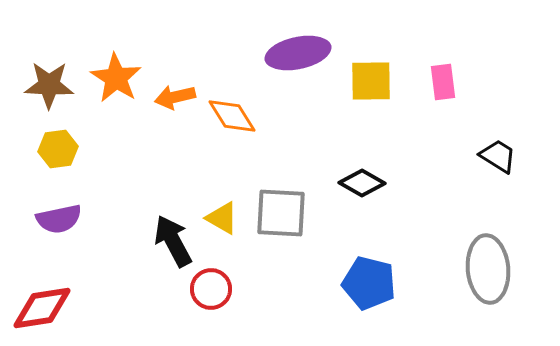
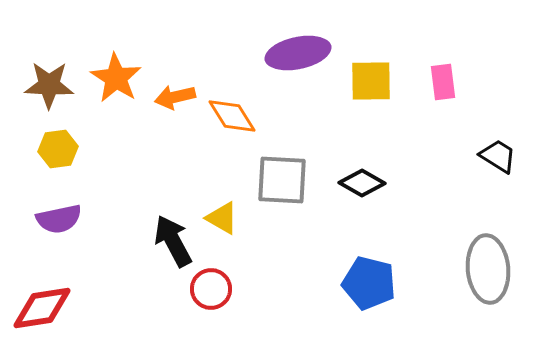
gray square: moved 1 px right, 33 px up
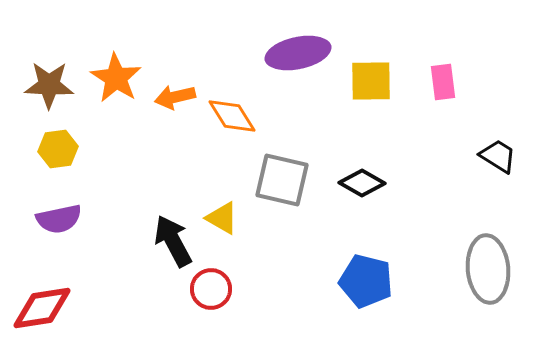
gray square: rotated 10 degrees clockwise
blue pentagon: moved 3 px left, 2 px up
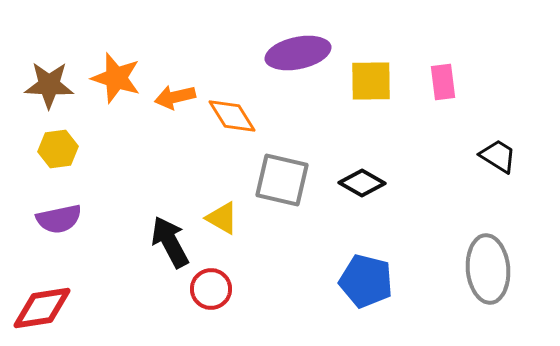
orange star: rotated 15 degrees counterclockwise
black arrow: moved 3 px left, 1 px down
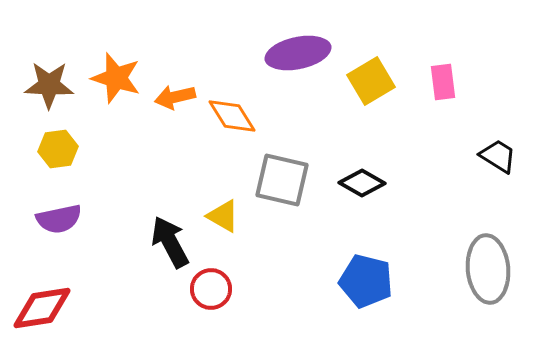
yellow square: rotated 30 degrees counterclockwise
yellow triangle: moved 1 px right, 2 px up
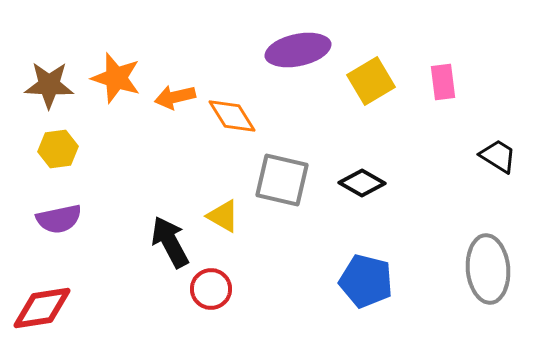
purple ellipse: moved 3 px up
